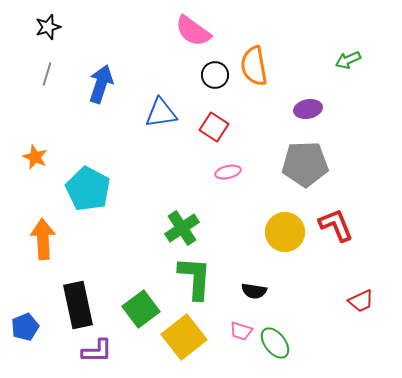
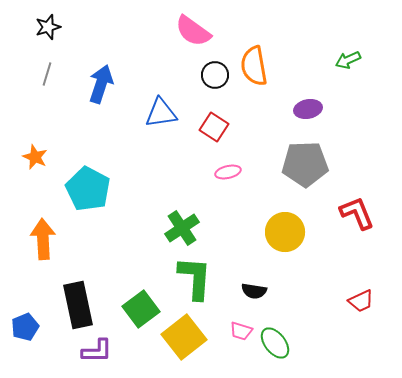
red L-shape: moved 21 px right, 12 px up
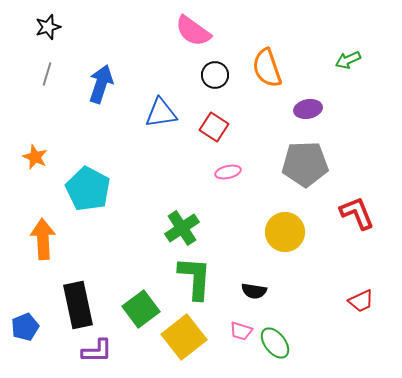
orange semicircle: moved 13 px right, 2 px down; rotated 9 degrees counterclockwise
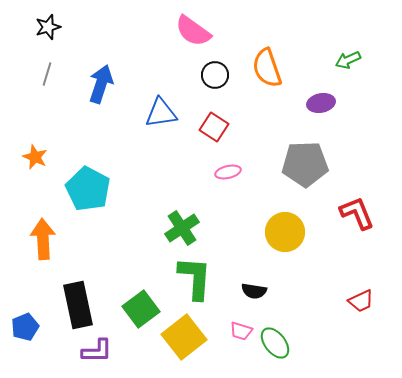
purple ellipse: moved 13 px right, 6 px up
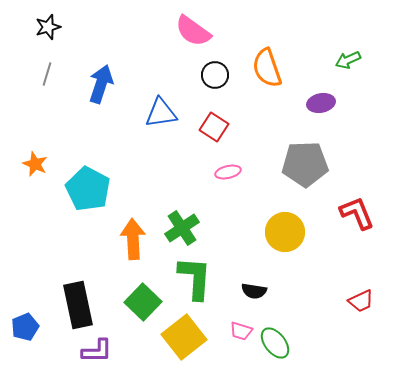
orange star: moved 7 px down
orange arrow: moved 90 px right
green square: moved 2 px right, 7 px up; rotated 9 degrees counterclockwise
